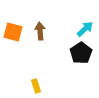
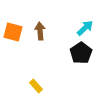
cyan arrow: moved 1 px up
yellow rectangle: rotated 24 degrees counterclockwise
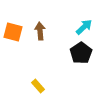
cyan arrow: moved 1 px left, 1 px up
yellow rectangle: moved 2 px right
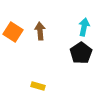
cyan arrow: rotated 36 degrees counterclockwise
orange square: rotated 18 degrees clockwise
yellow rectangle: rotated 32 degrees counterclockwise
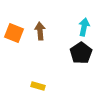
orange square: moved 1 px right, 1 px down; rotated 12 degrees counterclockwise
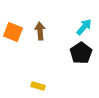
cyan arrow: rotated 30 degrees clockwise
orange square: moved 1 px left, 1 px up
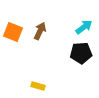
cyan arrow: rotated 12 degrees clockwise
brown arrow: rotated 30 degrees clockwise
black pentagon: rotated 30 degrees clockwise
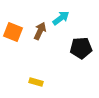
cyan arrow: moved 23 px left, 9 px up
black pentagon: moved 5 px up
yellow rectangle: moved 2 px left, 4 px up
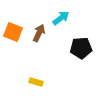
brown arrow: moved 1 px left, 2 px down
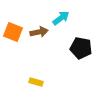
brown arrow: moved 1 px up; rotated 54 degrees clockwise
black pentagon: rotated 15 degrees clockwise
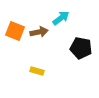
orange square: moved 2 px right, 1 px up
yellow rectangle: moved 1 px right, 11 px up
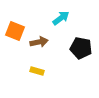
brown arrow: moved 10 px down
